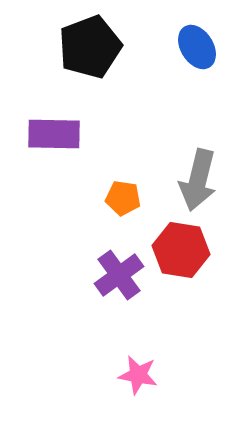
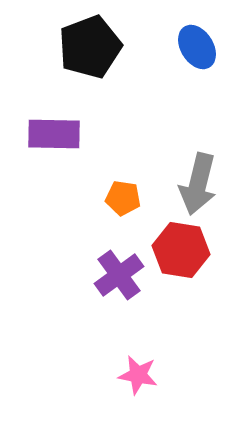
gray arrow: moved 4 px down
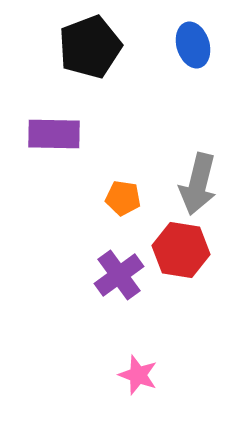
blue ellipse: moved 4 px left, 2 px up; rotated 15 degrees clockwise
pink star: rotated 9 degrees clockwise
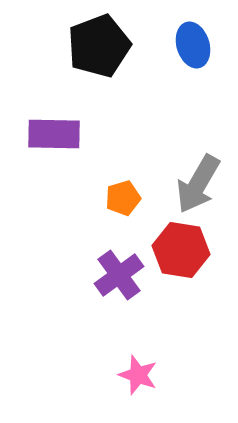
black pentagon: moved 9 px right, 1 px up
gray arrow: rotated 16 degrees clockwise
orange pentagon: rotated 24 degrees counterclockwise
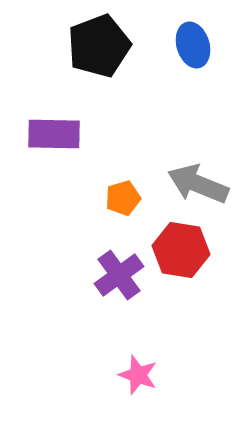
gray arrow: rotated 82 degrees clockwise
